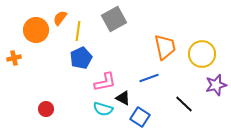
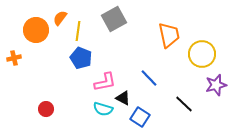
orange trapezoid: moved 4 px right, 12 px up
blue pentagon: rotated 25 degrees counterclockwise
blue line: rotated 66 degrees clockwise
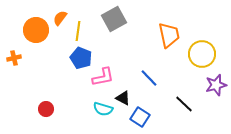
pink L-shape: moved 2 px left, 5 px up
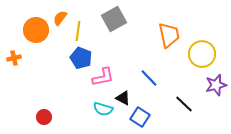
red circle: moved 2 px left, 8 px down
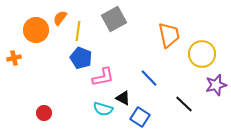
red circle: moved 4 px up
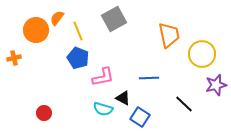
orange semicircle: moved 3 px left
yellow line: rotated 30 degrees counterclockwise
blue pentagon: moved 3 px left
blue line: rotated 48 degrees counterclockwise
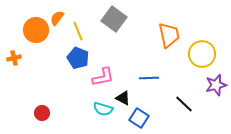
gray square: rotated 25 degrees counterclockwise
red circle: moved 2 px left
blue square: moved 1 px left, 1 px down
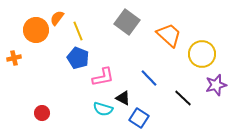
gray square: moved 13 px right, 3 px down
orange trapezoid: rotated 36 degrees counterclockwise
blue line: rotated 48 degrees clockwise
black line: moved 1 px left, 6 px up
